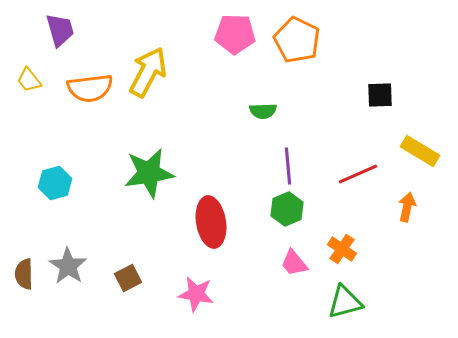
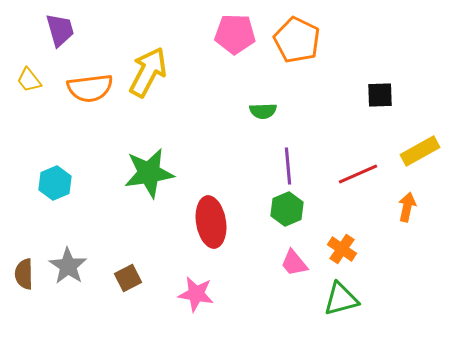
yellow rectangle: rotated 60 degrees counterclockwise
cyan hexagon: rotated 8 degrees counterclockwise
green triangle: moved 4 px left, 3 px up
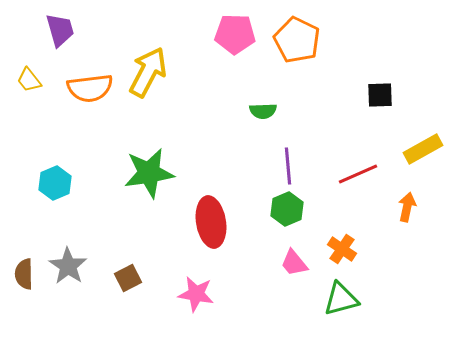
yellow rectangle: moved 3 px right, 2 px up
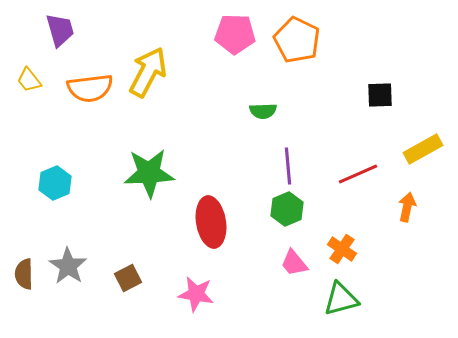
green star: rotated 6 degrees clockwise
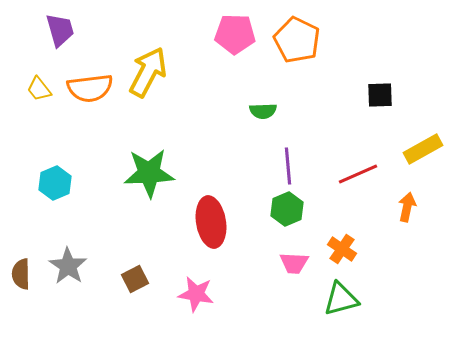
yellow trapezoid: moved 10 px right, 9 px down
pink trapezoid: rotated 48 degrees counterclockwise
brown semicircle: moved 3 px left
brown square: moved 7 px right, 1 px down
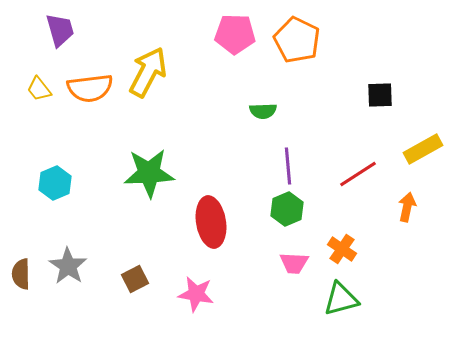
red line: rotated 9 degrees counterclockwise
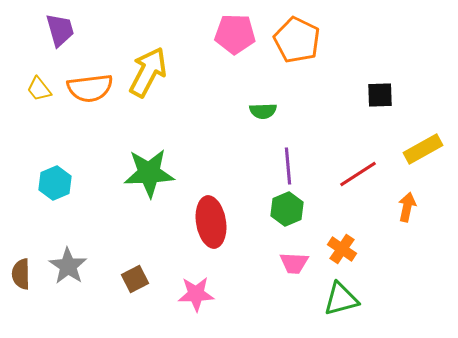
pink star: rotated 12 degrees counterclockwise
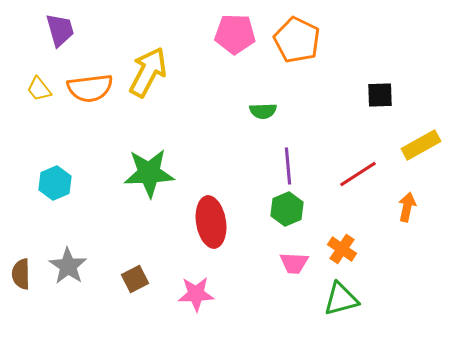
yellow rectangle: moved 2 px left, 4 px up
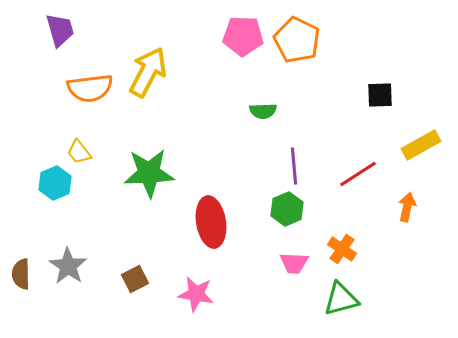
pink pentagon: moved 8 px right, 2 px down
yellow trapezoid: moved 40 px right, 63 px down
purple line: moved 6 px right
pink star: rotated 12 degrees clockwise
